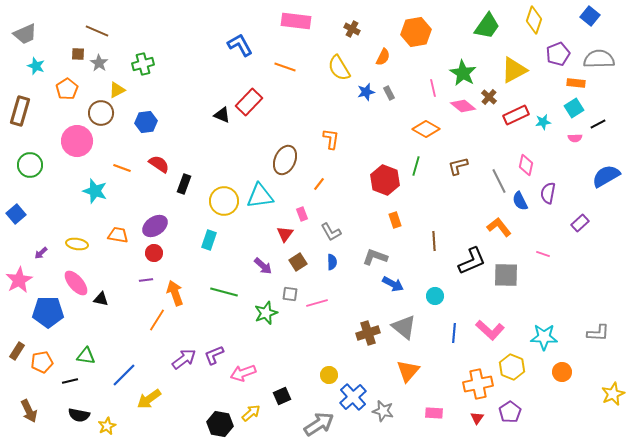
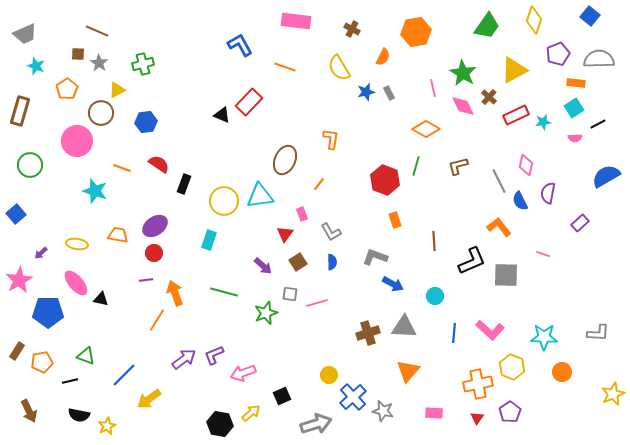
pink diamond at (463, 106): rotated 25 degrees clockwise
gray triangle at (404, 327): rotated 36 degrees counterclockwise
green triangle at (86, 356): rotated 12 degrees clockwise
gray arrow at (319, 424): moved 3 px left; rotated 16 degrees clockwise
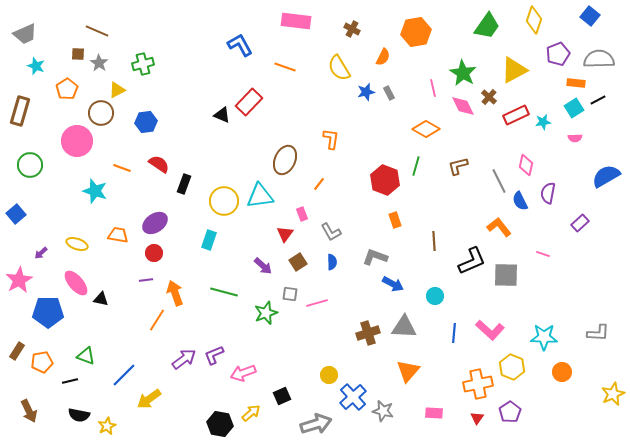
black line at (598, 124): moved 24 px up
purple ellipse at (155, 226): moved 3 px up
yellow ellipse at (77, 244): rotated 10 degrees clockwise
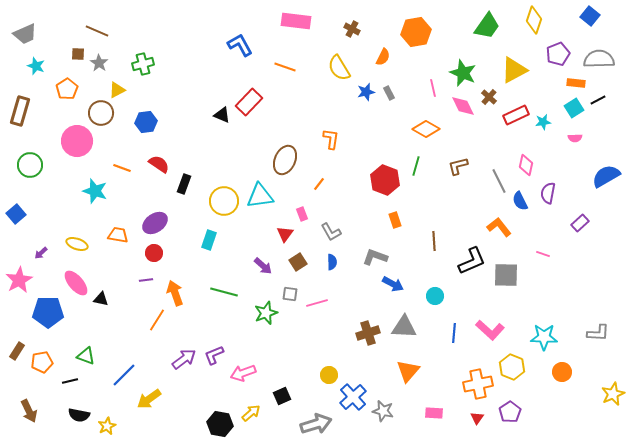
green star at (463, 73): rotated 8 degrees counterclockwise
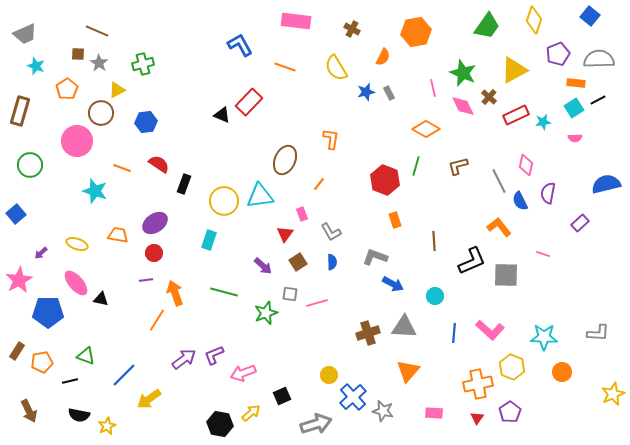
yellow semicircle at (339, 68): moved 3 px left
blue semicircle at (606, 176): moved 8 px down; rotated 16 degrees clockwise
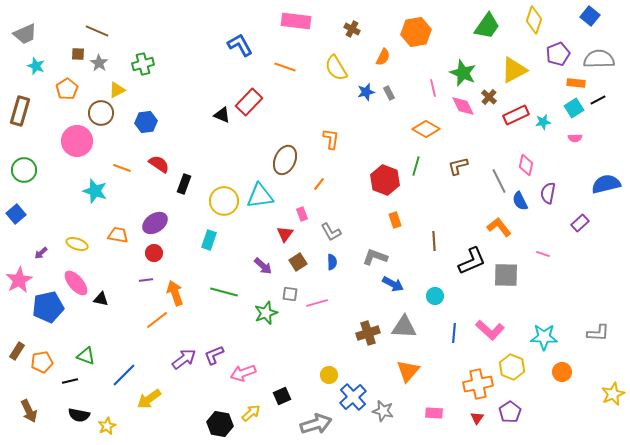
green circle at (30, 165): moved 6 px left, 5 px down
blue pentagon at (48, 312): moved 5 px up; rotated 12 degrees counterclockwise
orange line at (157, 320): rotated 20 degrees clockwise
